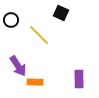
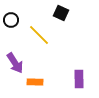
purple arrow: moved 3 px left, 3 px up
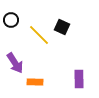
black square: moved 1 px right, 14 px down
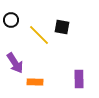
black square: rotated 14 degrees counterclockwise
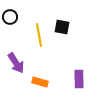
black circle: moved 1 px left, 3 px up
yellow line: rotated 35 degrees clockwise
purple arrow: moved 1 px right
orange rectangle: moved 5 px right; rotated 14 degrees clockwise
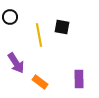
orange rectangle: rotated 21 degrees clockwise
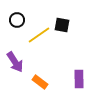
black circle: moved 7 px right, 3 px down
black square: moved 2 px up
yellow line: rotated 65 degrees clockwise
purple arrow: moved 1 px left, 1 px up
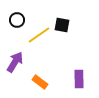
purple arrow: rotated 115 degrees counterclockwise
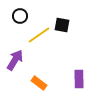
black circle: moved 3 px right, 4 px up
purple arrow: moved 2 px up
orange rectangle: moved 1 px left, 1 px down
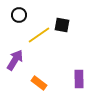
black circle: moved 1 px left, 1 px up
